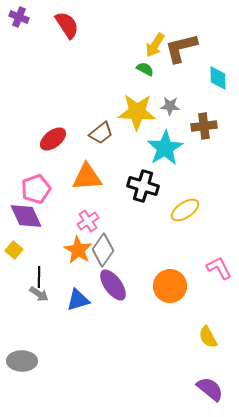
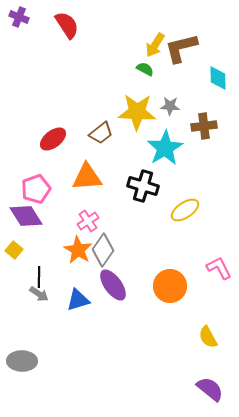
purple diamond: rotated 8 degrees counterclockwise
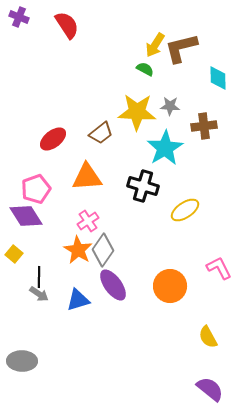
yellow square: moved 4 px down
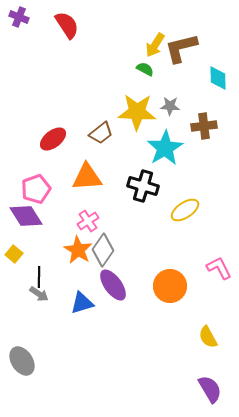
blue triangle: moved 4 px right, 3 px down
gray ellipse: rotated 56 degrees clockwise
purple semicircle: rotated 20 degrees clockwise
